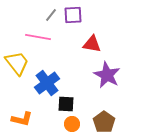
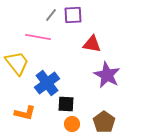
orange L-shape: moved 3 px right, 6 px up
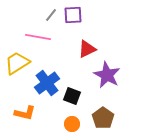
red triangle: moved 5 px left, 5 px down; rotated 36 degrees counterclockwise
yellow trapezoid: rotated 84 degrees counterclockwise
black square: moved 6 px right, 8 px up; rotated 18 degrees clockwise
brown pentagon: moved 1 px left, 4 px up
